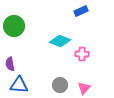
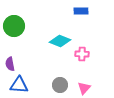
blue rectangle: rotated 24 degrees clockwise
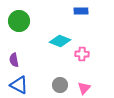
green circle: moved 5 px right, 5 px up
purple semicircle: moved 4 px right, 4 px up
blue triangle: rotated 24 degrees clockwise
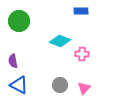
purple semicircle: moved 1 px left, 1 px down
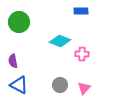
green circle: moved 1 px down
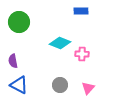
cyan diamond: moved 2 px down
pink triangle: moved 4 px right
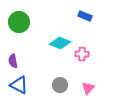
blue rectangle: moved 4 px right, 5 px down; rotated 24 degrees clockwise
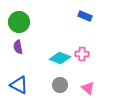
cyan diamond: moved 15 px down
purple semicircle: moved 5 px right, 14 px up
pink triangle: rotated 32 degrees counterclockwise
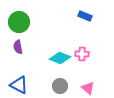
gray circle: moved 1 px down
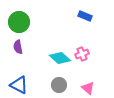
pink cross: rotated 24 degrees counterclockwise
cyan diamond: rotated 20 degrees clockwise
gray circle: moved 1 px left, 1 px up
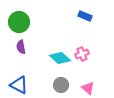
purple semicircle: moved 3 px right
gray circle: moved 2 px right
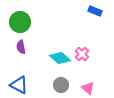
blue rectangle: moved 10 px right, 5 px up
green circle: moved 1 px right
pink cross: rotated 24 degrees counterclockwise
